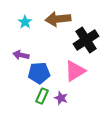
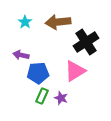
brown arrow: moved 3 px down
black cross: moved 2 px down
blue pentagon: moved 1 px left
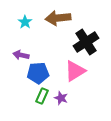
brown arrow: moved 4 px up
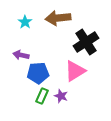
purple star: moved 2 px up
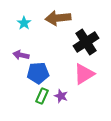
cyan star: moved 1 px left, 1 px down
pink triangle: moved 9 px right, 3 px down
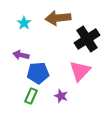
black cross: moved 1 px right, 3 px up
pink triangle: moved 4 px left, 3 px up; rotated 15 degrees counterclockwise
green rectangle: moved 11 px left
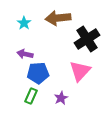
purple arrow: moved 4 px right, 1 px up
purple star: moved 2 px down; rotated 24 degrees clockwise
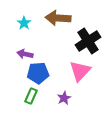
brown arrow: rotated 10 degrees clockwise
black cross: moved 1 px right, 2 px down
purple star: moved 3 px right
